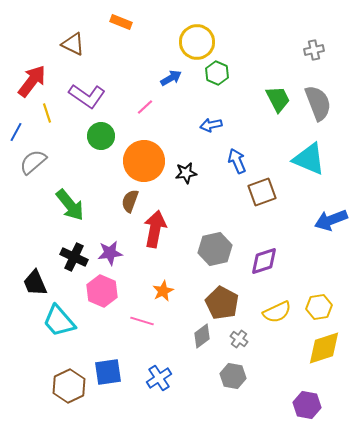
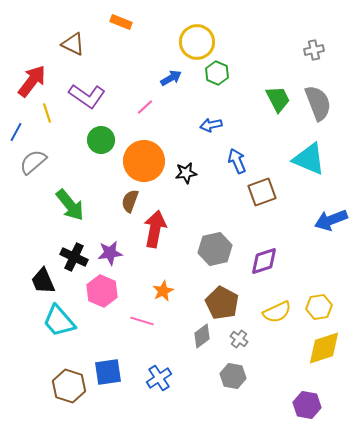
green circle at (101, 136): moved 4 px down
black trapezoid at (35, 283): moved 8 px right, 2 px up
brown hexagon at (69, 386): rotated 16 degrees counterclockwise
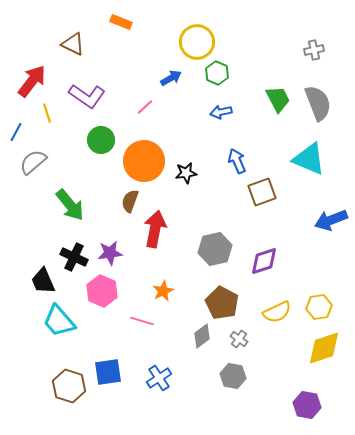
blue arrow at (211, 125): moved 10 px right, 13 px up
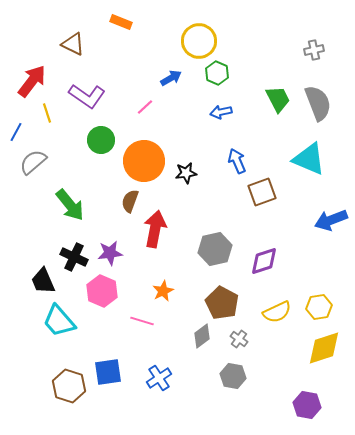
yellow circle at (197, 42): moved 2 px right, 1 px up
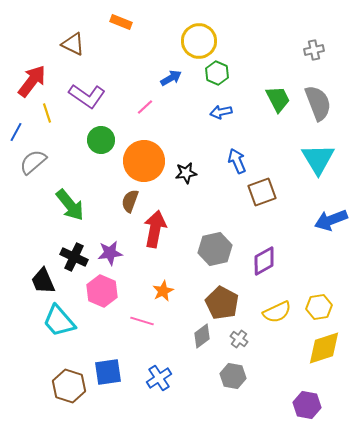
cyan triangle at (309, 159): moved 9 px right; rotated 36 degrees clockwise
purple diamond at (264, 261): rotated 12 degrees counterclockwise
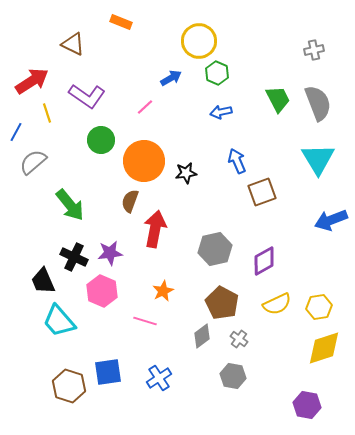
red arrow at (32, 81): rotated 20 degrees clockwise
yellow semicircle at (277, 312): moved 8 px up
pink line at (142, 321): moved 3 px right
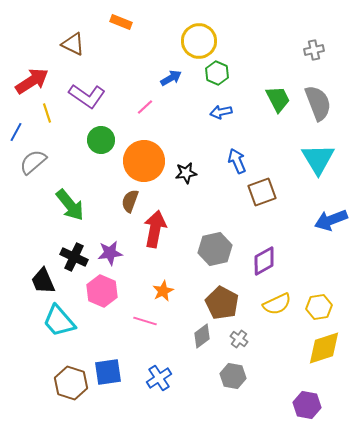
brown hexagon at (69, 386): moved 2 px right, 3 px up
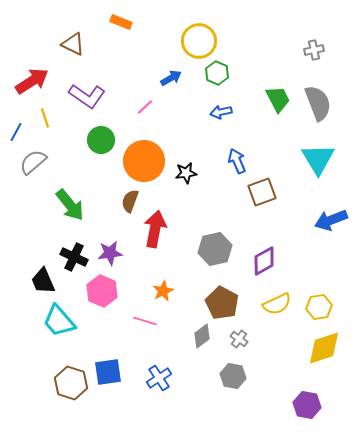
yellow line at (47, 113): moved 2 px left, 5 px down
